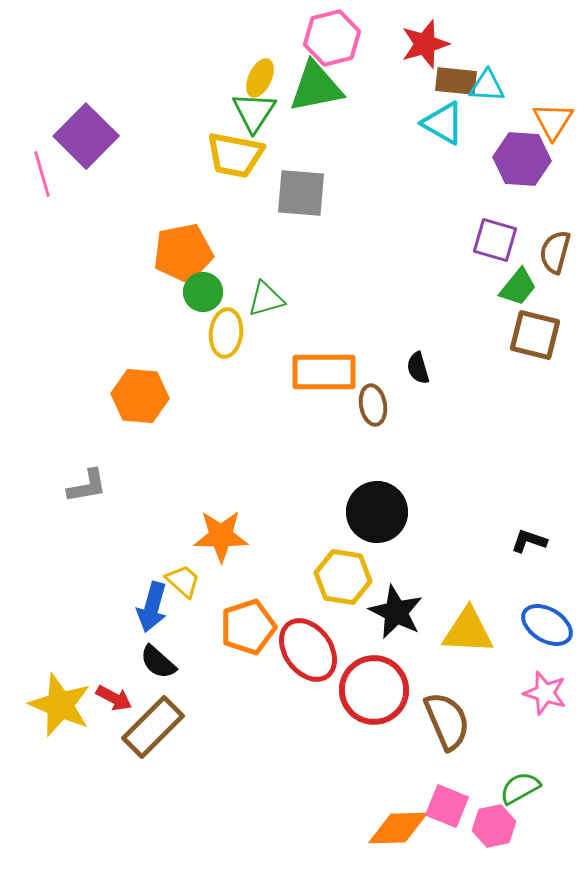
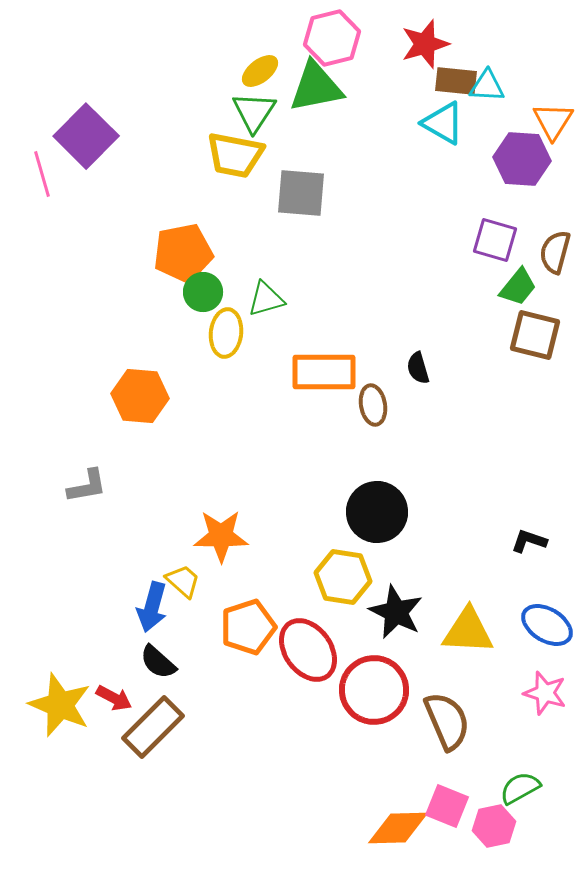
yellow ellipse at (260, 78): moved 7 px up; rotated 27 degrees clockwise
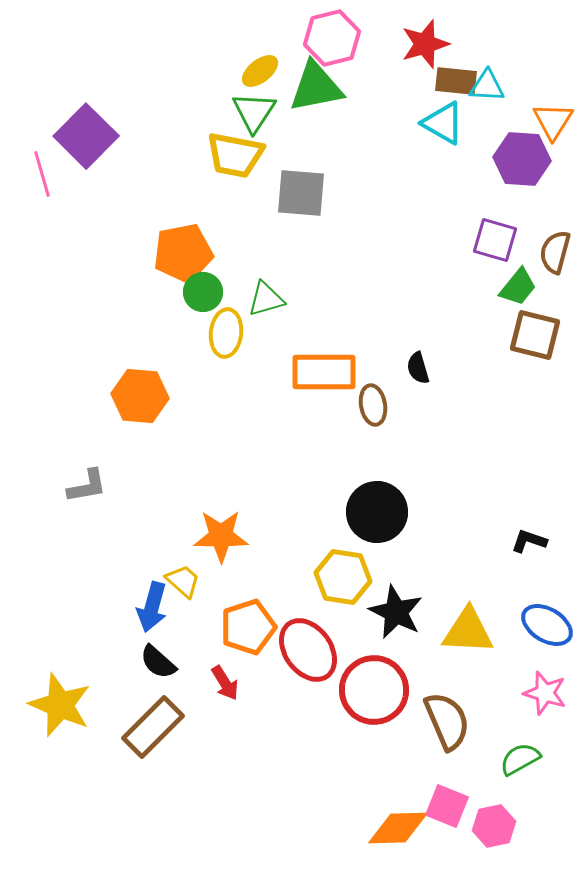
red arrow at (114, 698): moved 111 px right, 15 px up; rotated 30 degrees clockwise
green semicircle at (520, 788): moved 29 px up
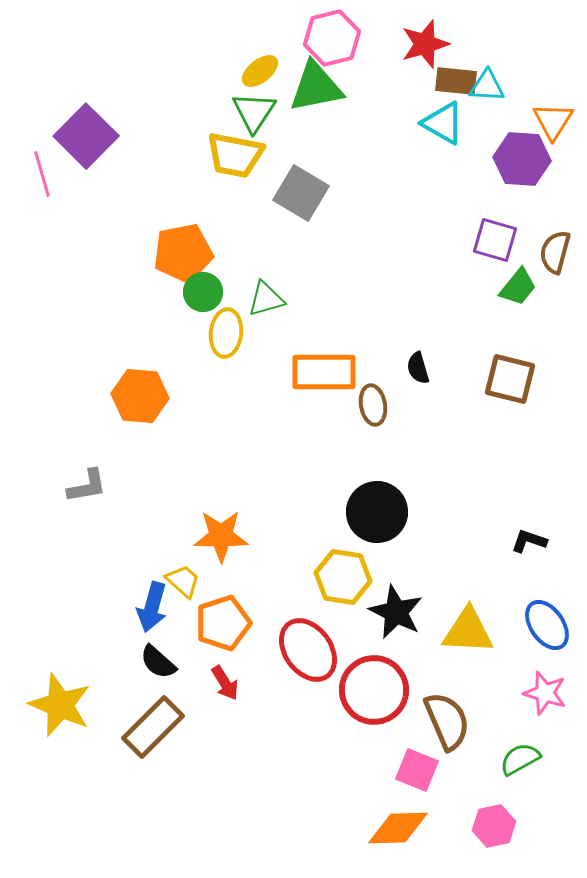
gray square at (301, 193): rotated 26 degrees clockwise
brown square at (535, 335): moved 25 px left, 44 px down
blue ellipse at (547, 625): rotated 24 degrees clockwise
orange pentagon at (248, 627): moved 25 px left, 4 px up
pink square at (447, 806): moved 30 px left, 36 px up
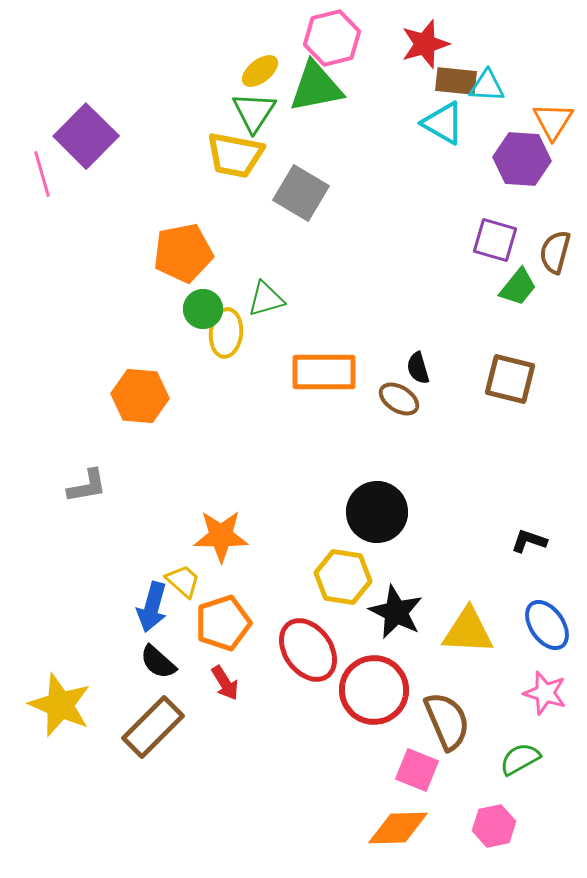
green circle at (203, 292): moved 17 px down
brown ellipse at (373, 405): moved 26 px right, 6 px up; rotated 48 degrees counterclockwise
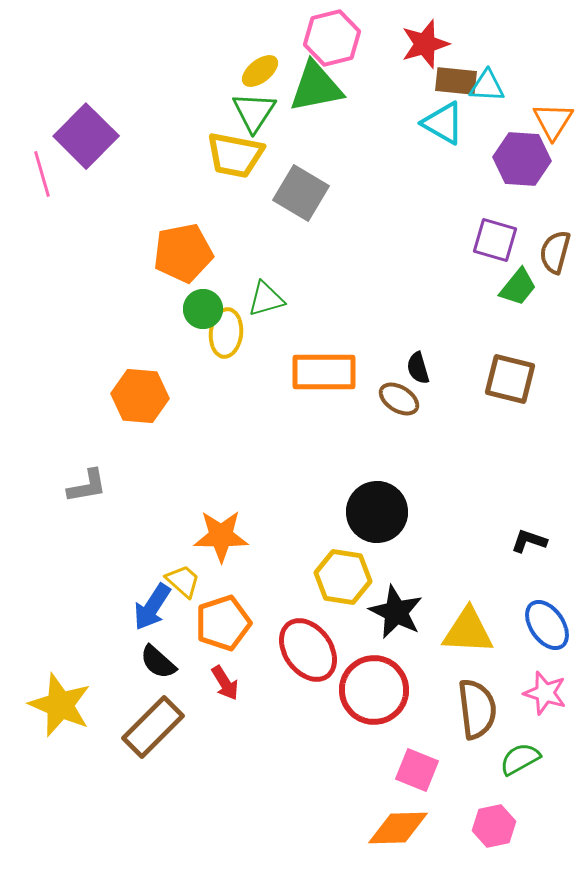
blue arrow at (152, 607): rotated 18 degrees clockwise
brown semicircle at (447, 721): moved 30 px right, 12 px up; rotated 16 degrees clockwise
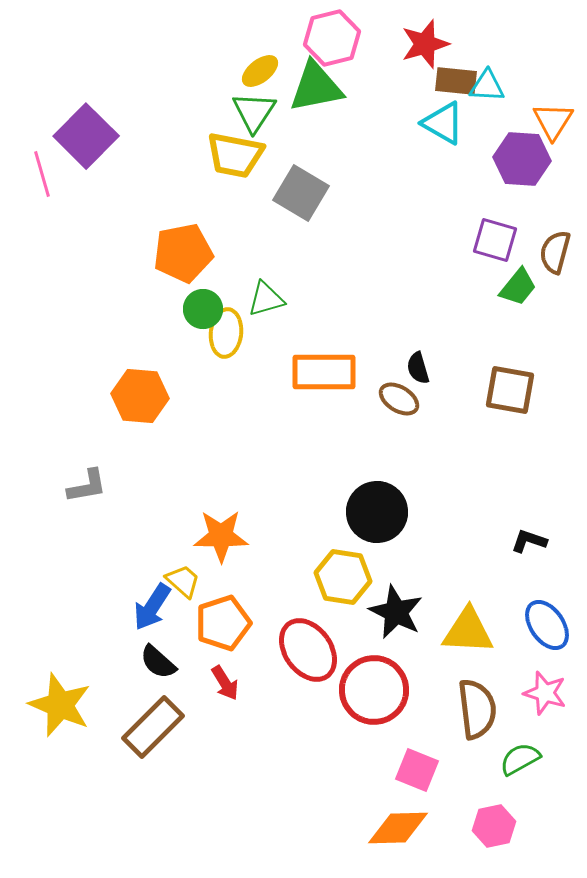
brown square at (510, 379): moved 11 px down; rotated 4 degrees counterclockwise
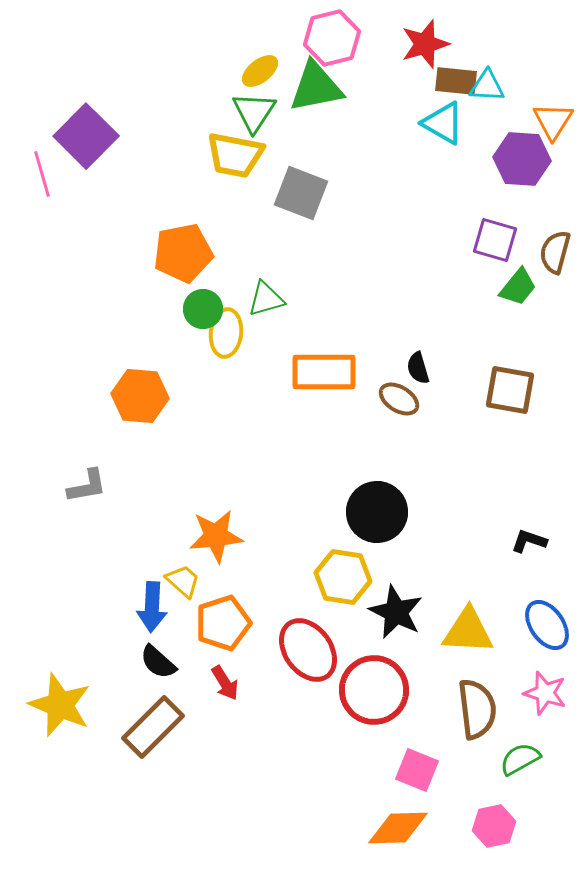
gray square at (301, 193): rotated 10 degrees counterclockwise
orange star at (221, 536): moved 5 px left; rotated 6 degrees counterclockwise
blue arrow at (152, 607): rotated 30 degrees counterclockwise
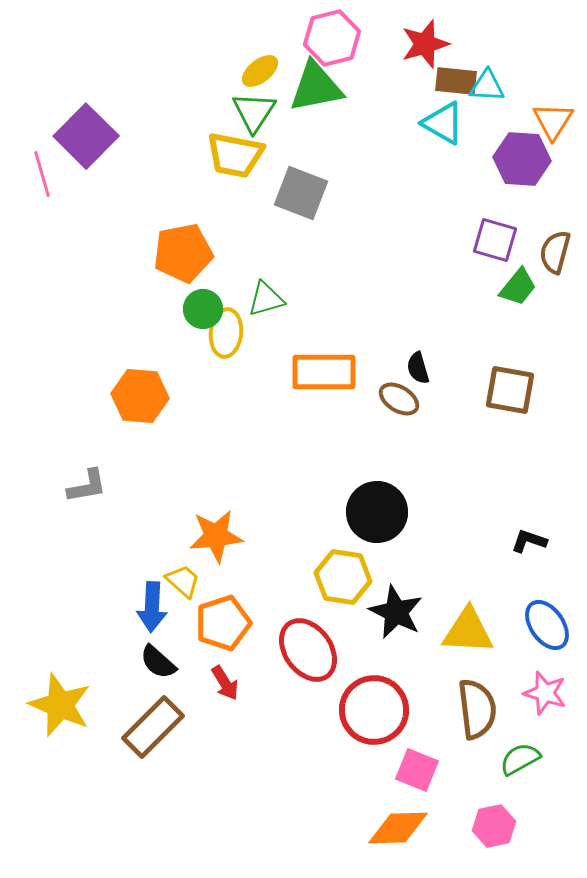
red circle at (374, 690): moved 20 px down
